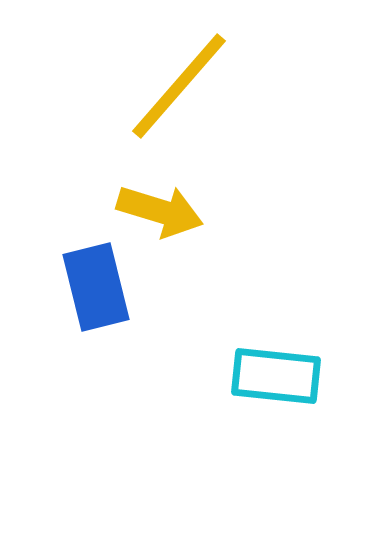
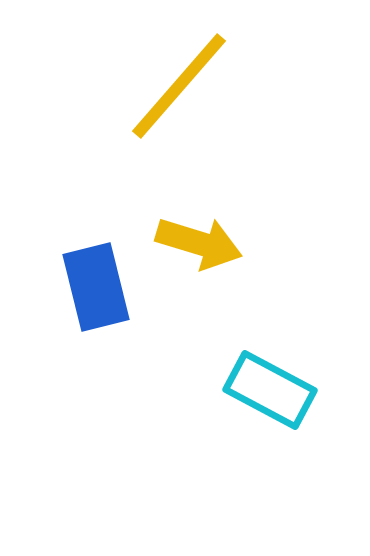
yellow arrow: moved 39 px right, 32 px down
cyan rectangle: moved 6 px left, 14 px down; rotated 22 degrees clockwise
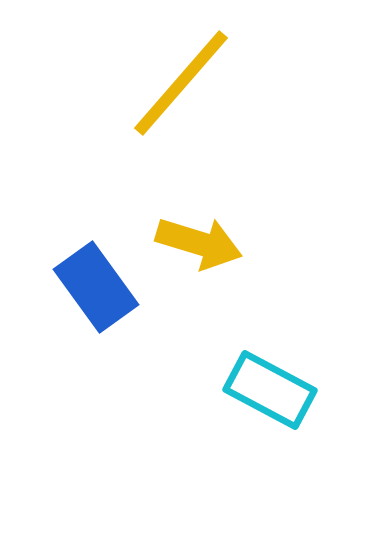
yellow line: moved 2 px right, 3 px up
blue rectangle: rotated 22 degrees counterclockwise
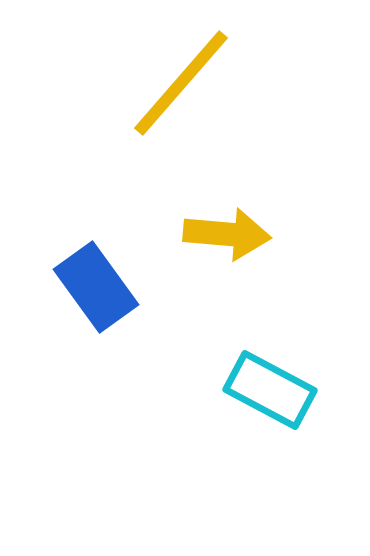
yellow arrow: moved 28 px right, 9 px up; rotated 12 degrees counterclockwise
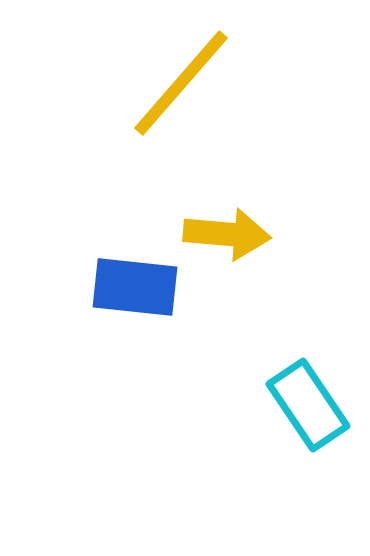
blue rectangle: moved 39 px right; rotated 48 degrees counterclockwise
cyan rectangle: moved 38 px right, 15 px down; rotated 28 degrees clockwise
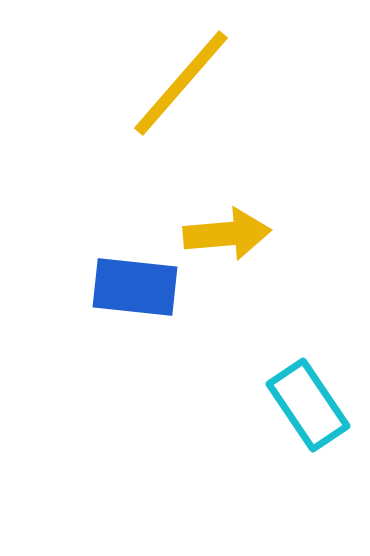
yellow arrow: rotated 10 degrees counterclockwise
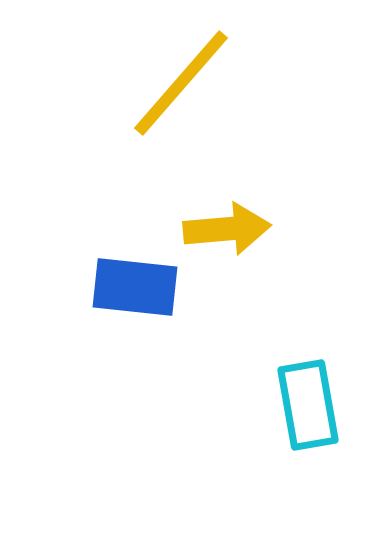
yellow arrow: moved 5 px up
cyan rectangle: rotated 24 degrees clockwise
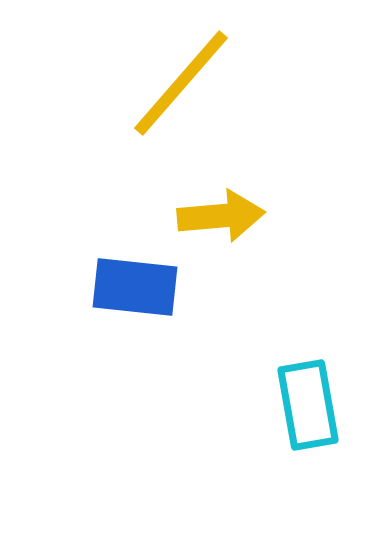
yellow arrow: moved 6 px left, 13 px up
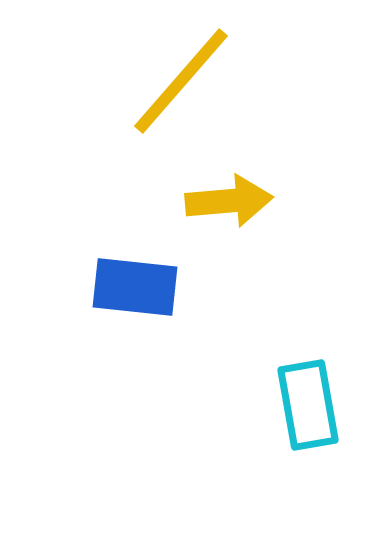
yellow line: moved 2 px up
yellow arrow: moved 8 px right, 15 px up
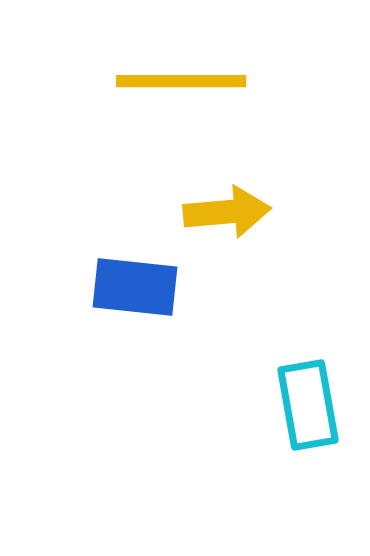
yellow line: rotated 49 degrees clockwise
yellow arrow: moved 2 px left, 11 px down
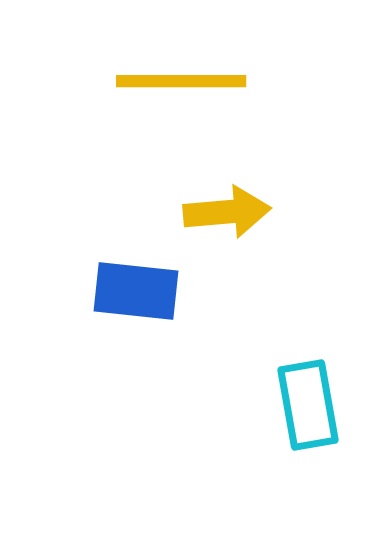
blue rectangle: moved 1 px right, 4 px down
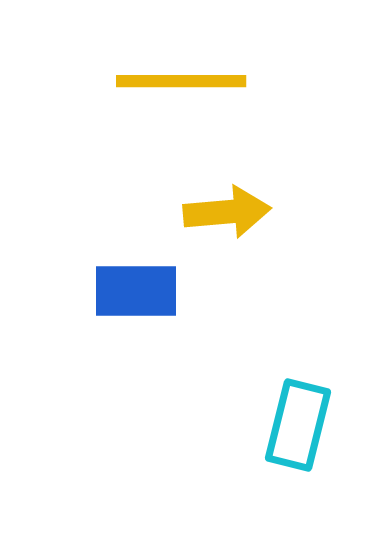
blue rectangle: rotated 6 degrees counterclockwise
cyan rectangle: moved 10 px left, 20 px down; rotated 24 degrees clockwise
